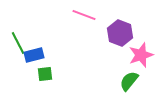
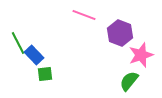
blue rectangle: rotated 60 degrees clockwise
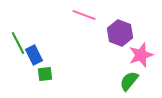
blue rectangle: rotated 18 degrees clockwise
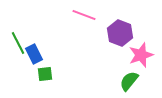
blue rectangle: moved 1 px up
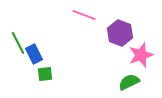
green semicircle: moved 1 px down; rotated 25 degrees clockwise
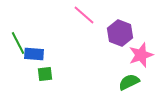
pink line: rotated 20 degrees clockwise
blue rectangle: rotated 60 degrees counterclockwise
